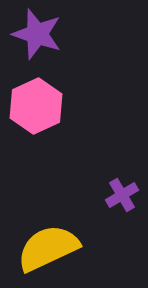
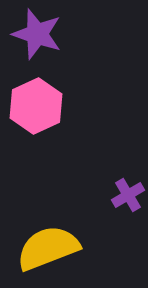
purple cross: moved 6 px right
yellow semicircle: rotated 4 degrees clockwise
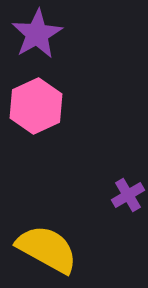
purple star: rotated 24 degrees clockwise
yellow semicircle: moved 1 px left, 1 px down; rotated 50 degrees clockwise
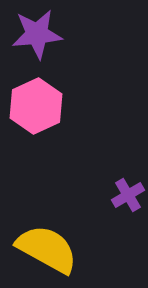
purple star: rotated 24 degrees clockwise
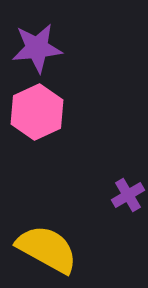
purple star: moved 14 px down
pink hexagon: moved 1 px right, 6 px down
